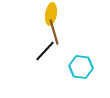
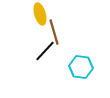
yellow ellipse: moved 11 px left; rotated 25 degrees counterclockwise
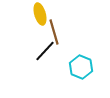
cyan hexagon: rotated 15 degrees clockwise
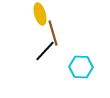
brown line: moved 1 px left, 1 px down
cyan hexagon: rotated 20 degrees counterclockwise
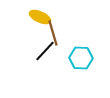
yellow ellipse: moved 3 px down; rotated 50 degrees counterclockwise
cyan hexagon: moved 9 px up
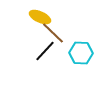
brown line: rotated 30 degrees counterclockwise
cyan hexagon: moved 5 px up
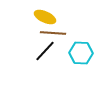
yellow ellipse: moved 5 px right
brown line: rotated 40 degrees counterclockwise
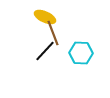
brown line: rotated 65 degrees clockwise
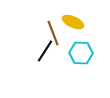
yellow ellipse: moved 28 px right, 5 px down
black line: rotated 10 degrees counterclockwise
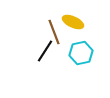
brown line: moved 1 px right, 1 px up
cyan hexagon: rotated 15 degrees counterclockwise
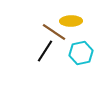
yellow ellipse: moved 2 px left, 1 px up; rotated 25 degrees counterclockwise
brown line: rotated 35 degrees counterclockwise
